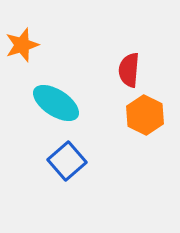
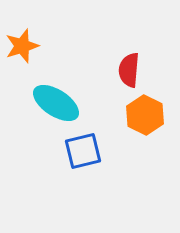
orange star: moved 1 px down
blue square: moved 16 px right, 10 px up; rotated 27 degrees clockwise
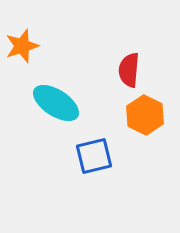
blue square: moved 11 px right, 5 px down
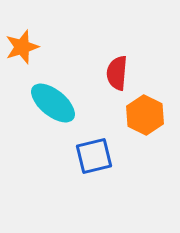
orange star: moved 1 px down
red semicircle: moved 12 px left, 3 px down
cyan ellipse: moved 3 px left; rotated 6 degrees clockwise
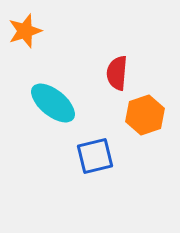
orange star: moved 3 px right, 16 px up
orange hexagon: rotated 15 degrees clockwise
blue square: moved 1 px right
